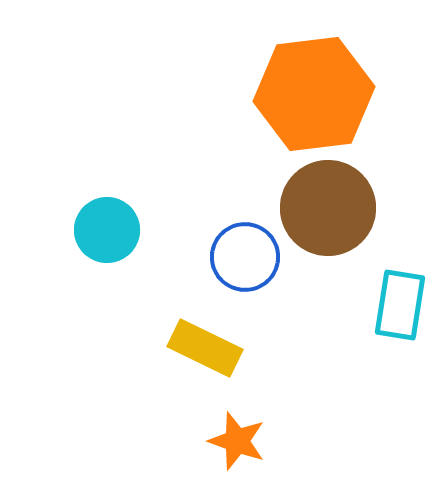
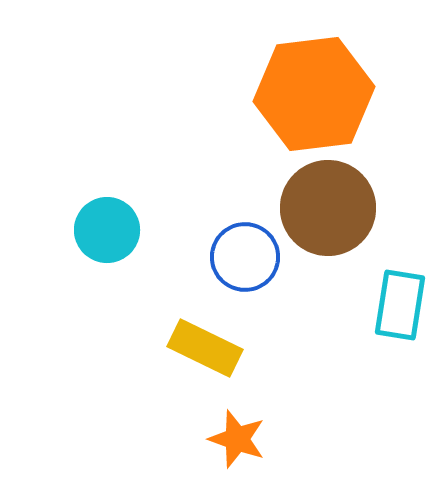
orange star: moved 2 px up
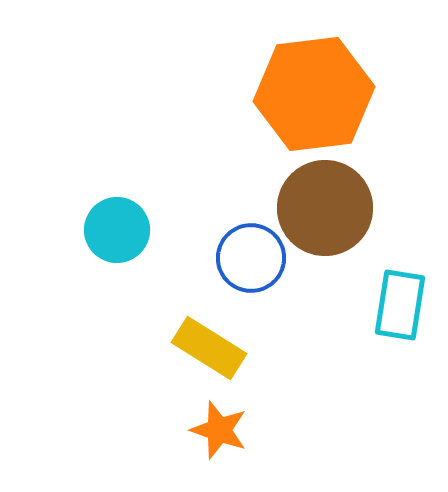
brown circle: moved 3 px left
cyan circle: moved 10 px right
blue circle: moved 6 px right, 1 px down
yellow rectangle: moved 4 px right; rotated 6 degrees clockwise
orange star: moved 18 px left, 9 px up
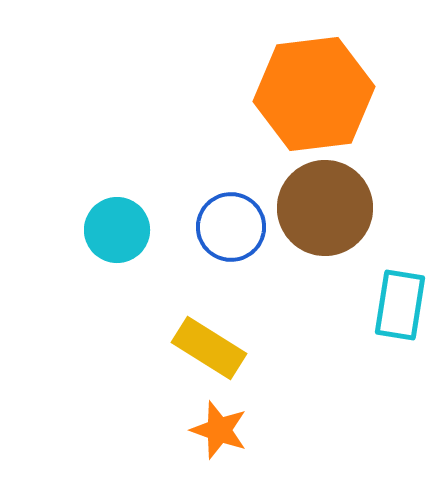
blue circle: moved 20 px left, 31 px up
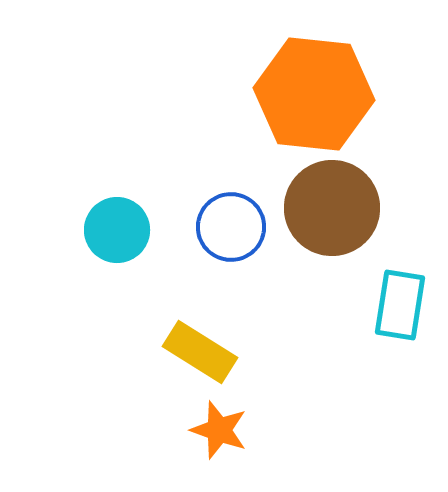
orange hexagon: rotated 13 degrees clockwise
brown circle: moved 7 px right
yellow rectangle: moved 9 px left, 4 px down
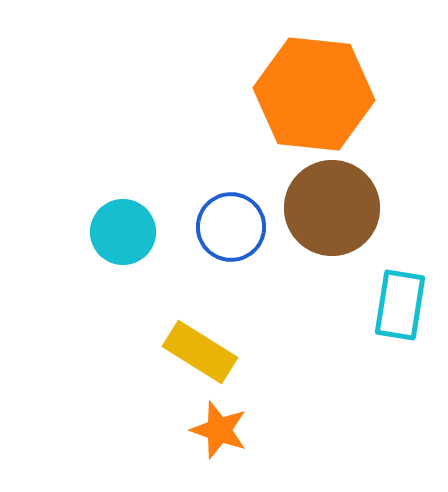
cyan circle: moved 6 px right, 2 px down
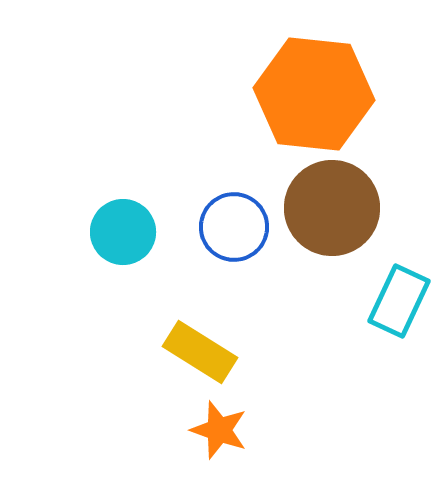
blue circle: moved 3 px right
cyan rectangle: moved 1 px left, 4 px up; rotated 16 degrees clockwise
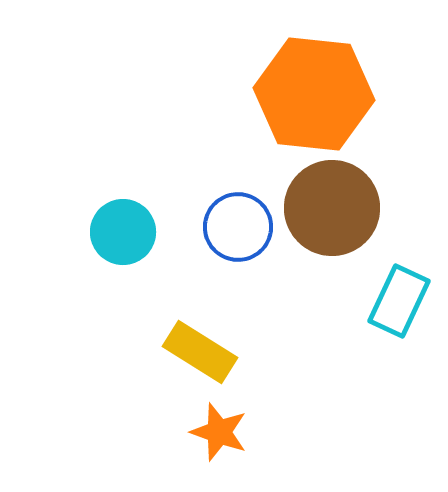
blue circle: moved 4 px right
orange star: moved 2 px down
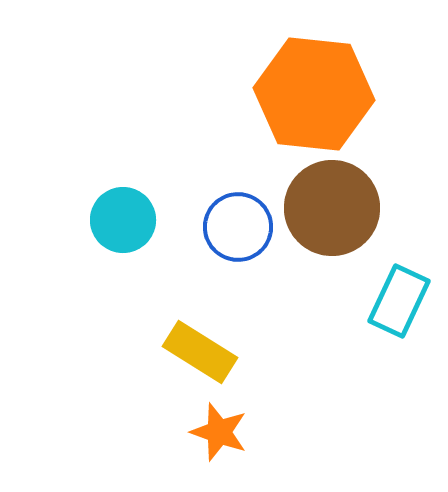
cyan circle: moved 12 px up
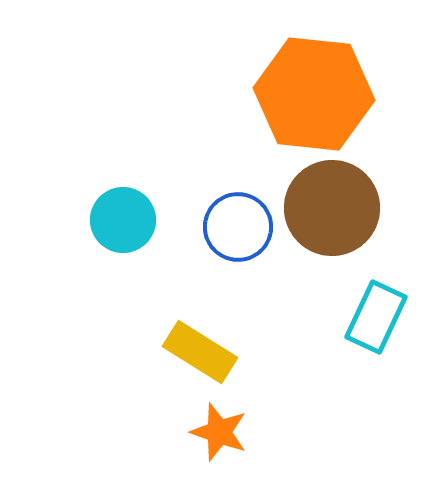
cyan rectangle: moved 23 px left, 16 px down
